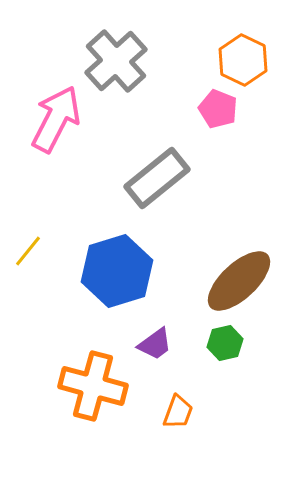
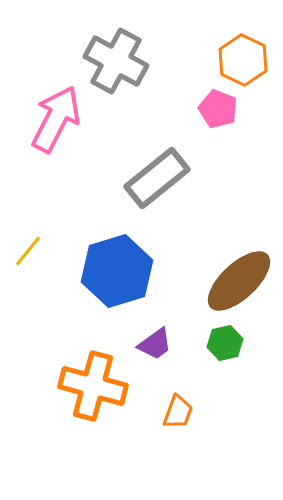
gray cross: rotated 20 degrees counterclockwise
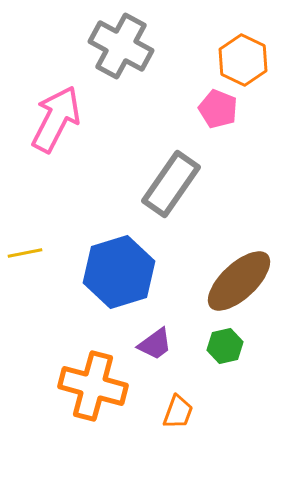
gray cross: moved 5 px right, 15 px up
gray rectangle: moved 14 px right, 6 px down; rotated 16 degrees counterclockwise
yellow line: moved 3 px left, 2 px down; rotated 40 degrees clockwise
blue hexagon: moved 2 px right, 1 px down
green hexagon: moved 3 px down
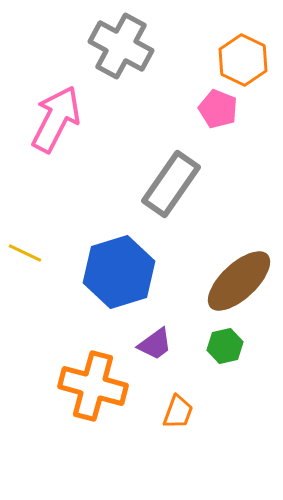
yellow line: rotated 36 degrees clockwise
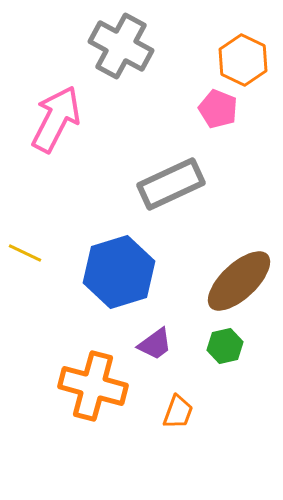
gray rectangle: rotated 30 degrees clockwise
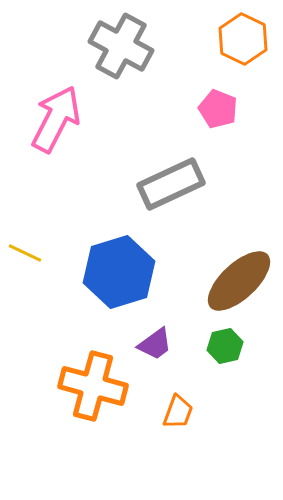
orange hexagon: moved 21 px up
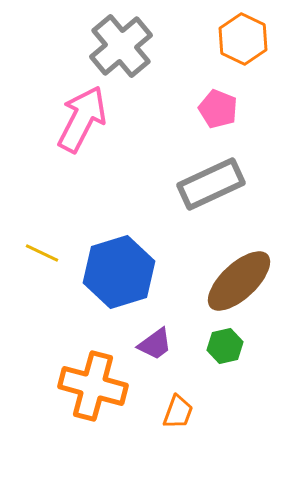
gray cross: rotated 22 degrees clockwise
pink arrow: moved 26 px right
gray rectangle: moved 40 px right
yellow line: moved 17 px right
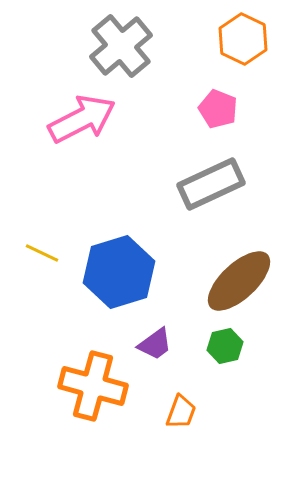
pink arrow: rotated 36 degrees clockwise
orange trapezoid: moved 3 px right
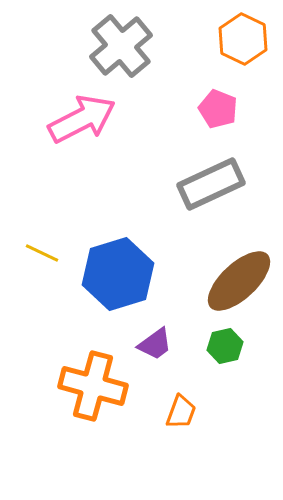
blue hexagon: moved 1 px left, 2 px down
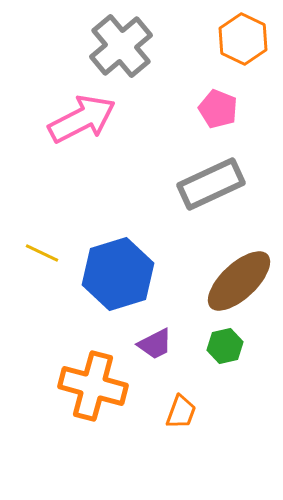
purple trapezoid: rotated 9 degrees clockwise
